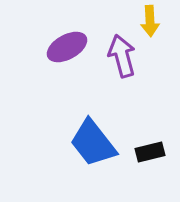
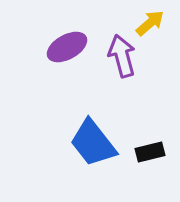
yellow arrow: moved 2 px down; rotated 128 degrees counterclockwise
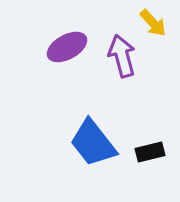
yellow arrow: moved 3 px right; rotated 88 degrees clockwise
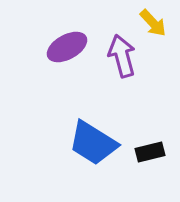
blue trapezoid: rotated 20 degrees counterclockwise
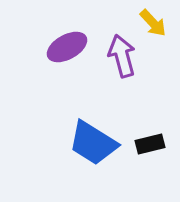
black rectangle: moved 8 px up
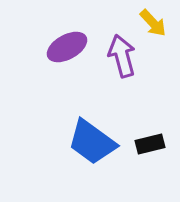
blue trapezoid: moved 1 px left, 1 px up; rotated 4 degrees clockwise
